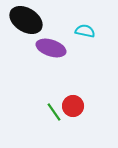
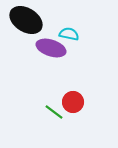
cyan semicircle: moved 16 px left, 3 px down
red circle: moved 4 px up
green line: rotated 18 degrees counterclockwise
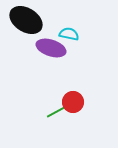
green line: moved 2 px right; rotated 66 degrees counterclockwise
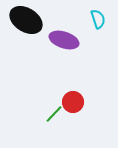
cyan semicircle: moved 29 px right, 15 px up; rotated 60 degrees clockwise
purple ellipse: moved 13 px right, 8 px up
green line: moved 2 px left, 2 px down; rotated 18 degrees counterclockwise
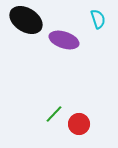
red circle: moved 6 px right, 22 px down
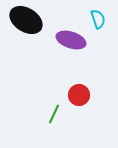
purple ellipse: moved 7 px right
green line: rotated 18 degrees counterclockwise
red circle: moved 29 px up
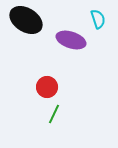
red circle: moved 32 px left, 8 px up
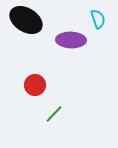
purple ellipse: rotated 16 degrees counterclockwise
red circle: moved 12 px left, 2 px up
green line: rotated 18 degrees clockwise
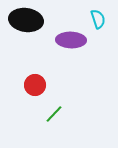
black ellipse: rotated 24 degrees counterclockwise
